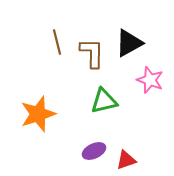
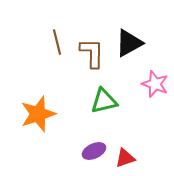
pink star: moved 5 px right, 4 px down
red triangle: moved 1 px left, 2 px up
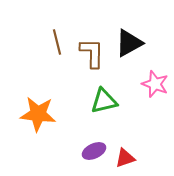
orange star: rotated 24 degrees clockwise
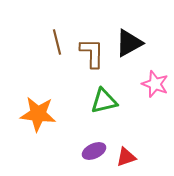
red triangle: moved 1 px right, 1 px up
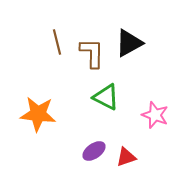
pink star: moved 31 px down
green triangle: moved 2 px right, 4 px up; rotated 40 degrees clockwise
purple ellipse: rotated 10 degrees counterclockwise
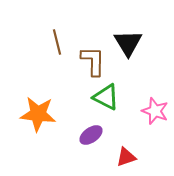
black triangle: moved 1 px left; rotated 32 degrees counterclockwise
brown L-shape: moved 1 px right, 8 px down
pink star: moved 4 px up
purple ellipse: moved 3 px left, 16 px up
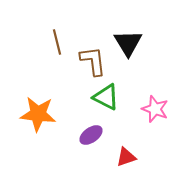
brown L-shape: rotated 8 degrees counterclockwise
pink star: moved 2 px up
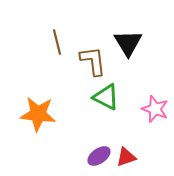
purple ellipse: moved 8 px right, 21 px down
